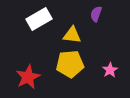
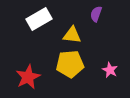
pink star: rotated 14 degrees counterclockwise
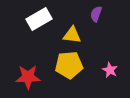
yellow pentagon: moved 1 px left, 1 px down
red star: rotated 25 degrees clockwise
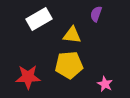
pink star: moved 5 px left, 14 px down
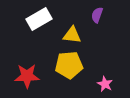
purple semicircle: moved 1 px right, 1 px down
red star: moved 1 px left, 1 px up
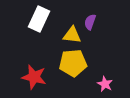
purple semicircle: moved 7 px left, 7 px down
white rectangle: rotated 35 degrees counterclockwise
yellow pentagon: moved 4 px right, 2 px up
red star: moved 7 px right, 1 px down; rotated 15 degrees clockwise
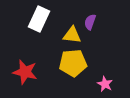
red star: moved 9 px left, 5 px up
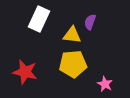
yellow pentagon: moved 1 px down
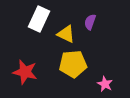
yellow triangle: moved 6 px left, 1 px up; rotated 18 degrees clockwise
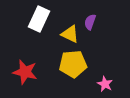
yellow triangle: moved 4 px right
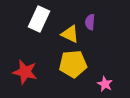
purple semicircle: rotated 14 degrees counterclockwise
